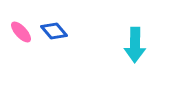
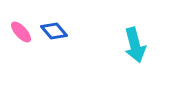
cyan arrow: rotated 16 degrees counterclockwise
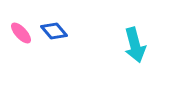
pink ellipse: moved 1 px down
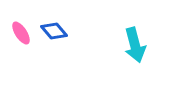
pink ellipse: rotated 10 degrees clockwise
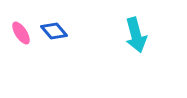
cyan arrow: moved 1 px right, 10 px up
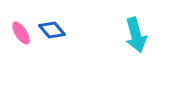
blue diamond: moved 2 px left, 1 px up
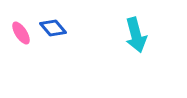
blue diamond: moved 1 px right, 2 px up
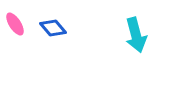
pink ellipse: moved 6 px left, 9 px up
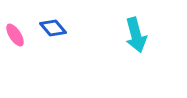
pink ellipse: moved 11 px down
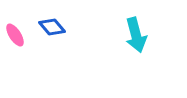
blue diamond: moved 1 px left, 1 px up
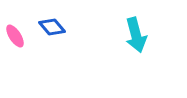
pink ellipse: moved 1 px down
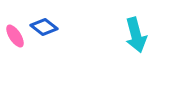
blue diamond: moved 8 px left; rotated 12 degrees counterclockwise
